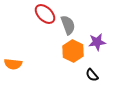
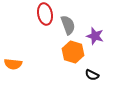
red ellipse: rotated 35 degrees clockwise
purple star: moved 2 px left, 6 px up; rotated 24 degrees clockwise
orange hexagon: moved 1 px down; rotated 10 degrees counterclockwise
black semicircle: rotated 24 degrees counterclockwise
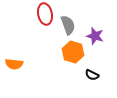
orange semicircle: moved 1 px right
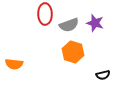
red ellipse: rotated 10 degrees clockwise
gray semicircle: moved 1 px right; rotated 90 degrees clockwise
purple star: moved 13 px up
black semicircle: moved 11 px right; rotated 40 degrees counterclockwise
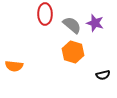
gray semicircle: moved 3 px right; rotated 120 degrees counterclockwise
orange semicircle: moved 2 px down
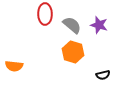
purple star: moved 4 px right, 2 px down
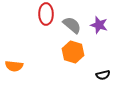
red ellipse: moved 1 px right
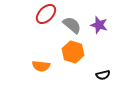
red ellipse: rotated 45 degrees clockwise
orange semicircle: moved 27 px right
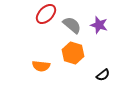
orange hexagon: moved 1 px down
black semicircle: rotated 24 degrees counterclockwise
